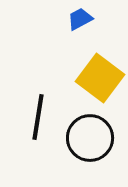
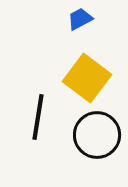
yellow square: moved 13 px left
black circle: moved 7 px right, 3 px up
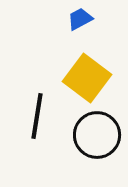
black line: moved 1 px left, 1 px up
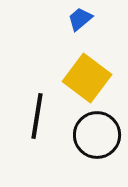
blue trapezoid: rotated 12 degrees counterclockwise
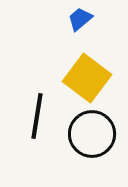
black circle: moved 5 px left, 1 px up
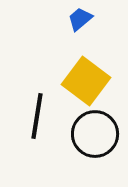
yellow square: moved 1 px left, 3 px down
black circle: moved 3 px right
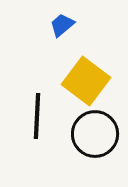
blue trapezoid: moved 18 px left, 6 px down
black line: rotated 6 degrees counterclockwise
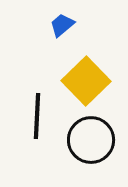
yellow square: rotated 9 degrees clockwise
black circle: moved 4 px left, 6 px down
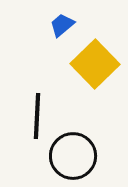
yellow square: moved 9 px right, 17 px up
black circle: moved 18 px left, 16 px down
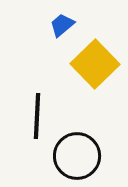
black circle: moved 4 px right
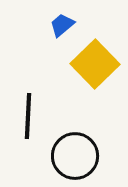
black line: moved 9 px left
black circle: moved 2 px left
